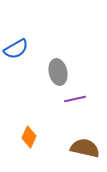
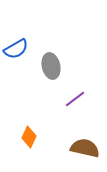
gray ellipse: moved 7 px left, 6 px up
purple line: rotated 25 degrees counterclockwise
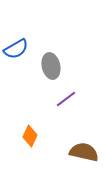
purple line: moved 9 px left
orange diamond: moved 1 px right, 1 px up
brown semicircle: moved 1 px left, 4 px down
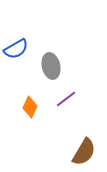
orange diamond: moved 29 px up
brown semicircle: rotated 108 degrees clockwise
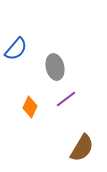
blue semicircle: rotated 20 degrees counterclockwise
gray ellipse: moved 4 px right, 1 px down
brown semicircle: moved 2 px left, 4 px up
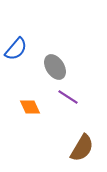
gray ellipse: rotated 20 degrees counterclockwise
purple line: moved 2 px right, 2 px up; rotated 70 degrees clockwise
orange diamond: rotated 50 degrees counterclockwise
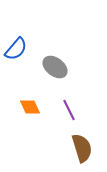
gray ellipse: rotated 20 degrees counterclockwise
purple line: moved 1 px right, 13 px down; rotated 30 degrees clockwise
brown semicircle: rotated 48 degrees counterclockwise
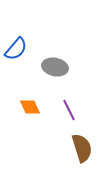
gray ellipse: rotated 25 degrees counterclockwise
